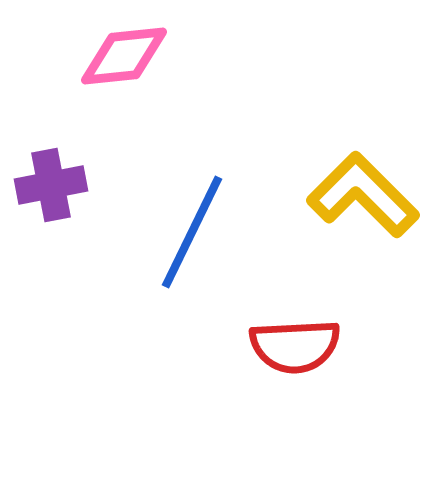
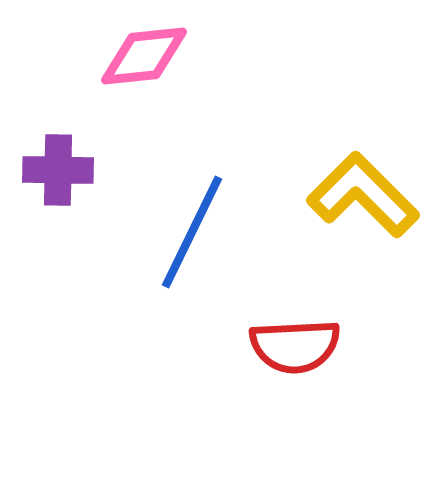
pink diamond: moved 20 px right
purple cross: moved 7 px right, 15 px up; rotated 12 degrees clockwise
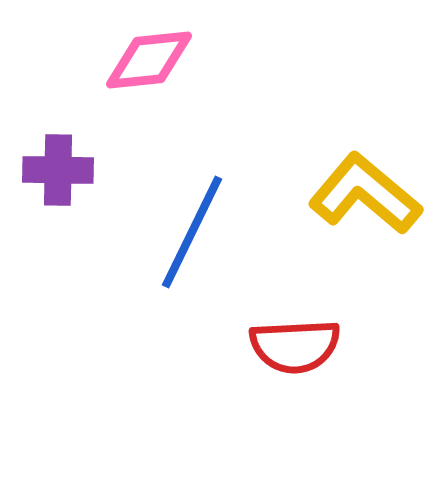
pink diamond: moved 5 px right, 4 px down
yellow L-shape: moved 2 px right, 1 px up; rotated 5 degrees counterclockwise
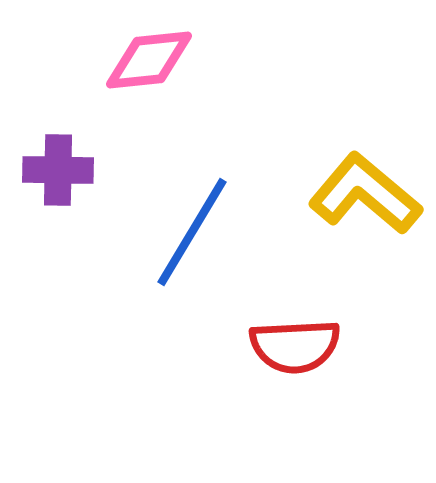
blue line: rotated 5 degrees clockwise
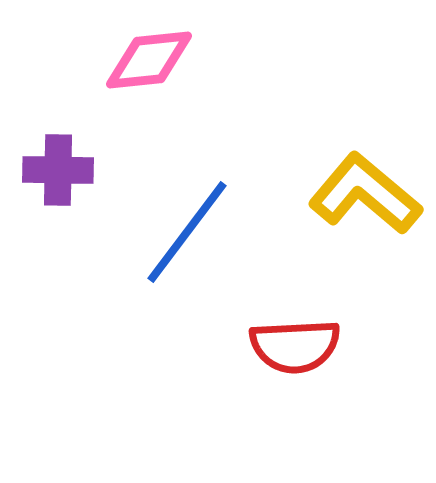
blue line: moved 5 px left; rotated 6 degrees clockwise
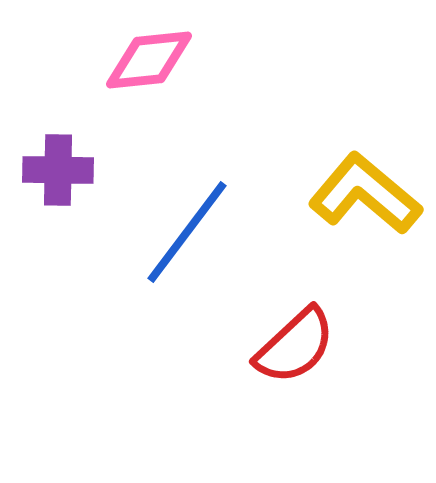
red semicircle: rotated 40 degrees counterclockwise
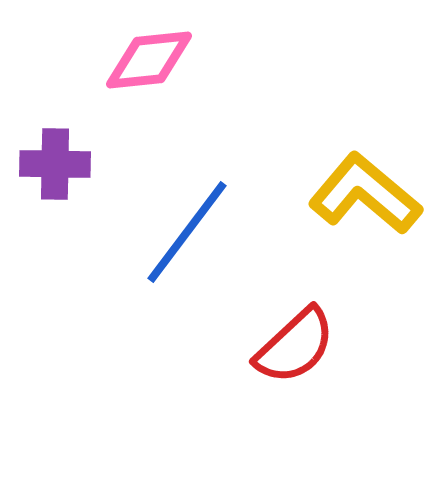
purple cross: moved 3 px left, 6 px up
